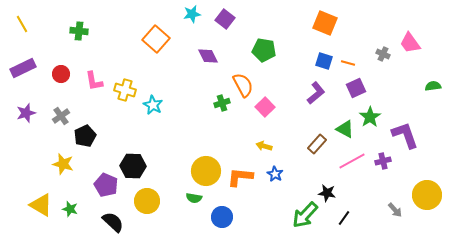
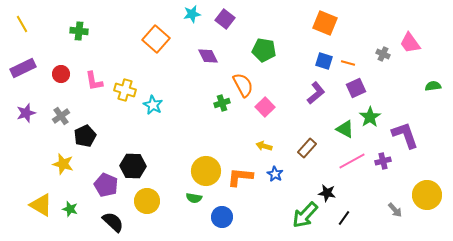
brown rectangle at (317, 144): moved 10 px left, 4 px down
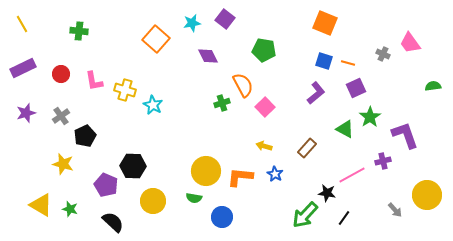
cyan star at (192, 14): moved 9 px down
pink line at (352, 161): moved 14 px down
yellow circle at (147, 201): moved 6 px right
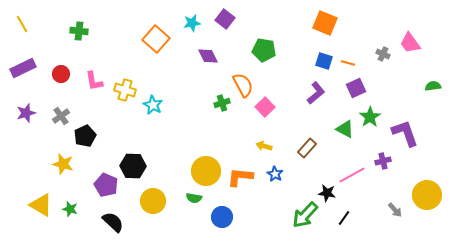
purple L-shape at (405, 135): moved 2 px up
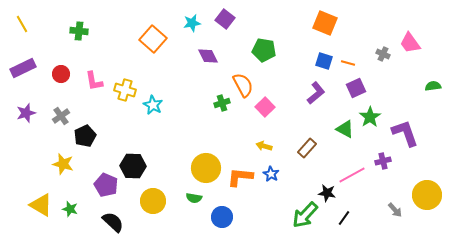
orange square at (156, 39): moved 3 px left
yellow circle at (206, 171): moved 3 px up
blue star at (275, 174): moved 4 px left
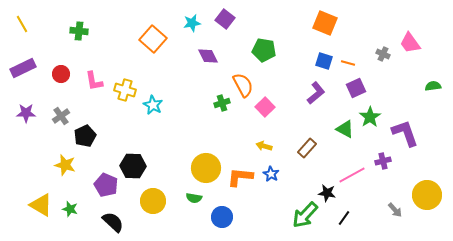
purple star at (26, 113): rotated 18 degrees clockwise
yellow star at (63, 164): moved 2 px right, 1 px down
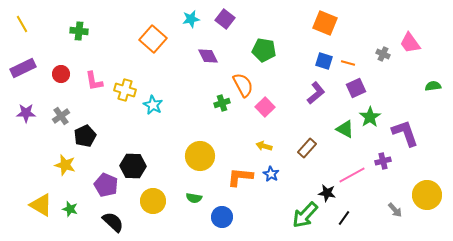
cyan star at (192, 23): moved 1 px left, 4 px up
yellow circle at (206, 168): moved 6 px left, 12 px up
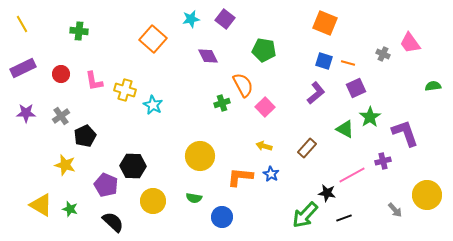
black line at (344, 218): rotated 35 degrees clockwise
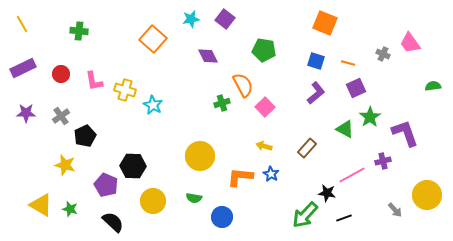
blue square at (324, 61): moved 8 px left
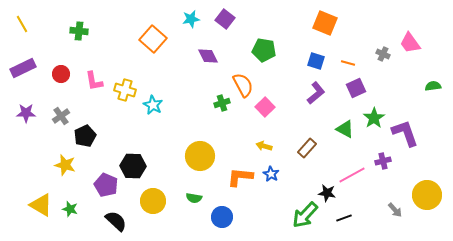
green star at (370, 117): moved 4 px right, 1 px down
black semicircle at (113, 222): moved 3 px right, 1 px up
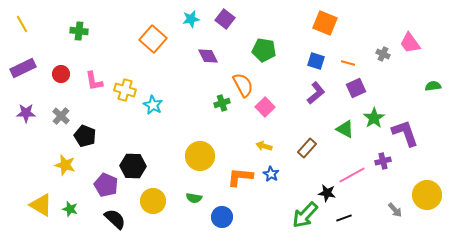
gray cross at (61, 116): rotated 12 degrees counterclockwise
black pentagon at (85, 136): rotated 25 degrees counterclockwise
black semicircle at (116, 221): moved 1 px left, 2 px up
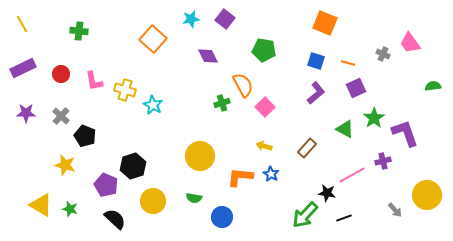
black hexagon at (133, 166): rotated 20 degrees counterclockwise
